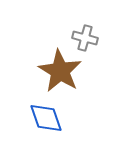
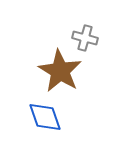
blue diamond: moved 1 px left, 1 px up
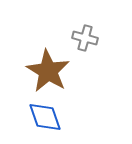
brown star: moved 12 px left
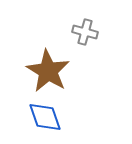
gray cross: moved 6 px up
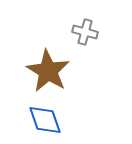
blue diamond: moved 3 px down
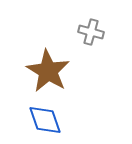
gray cross: moved 6 px right
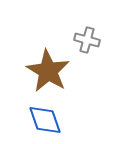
gray cross: moved 4 px left, 8 px down
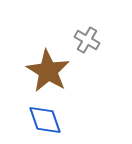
gray cross: rotated 15 degrees clockwise
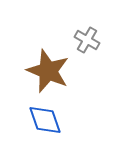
brown star: rotated 9 degrees counterclockwise
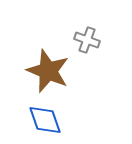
gray cross: rotated 10 degrees counterclockwise
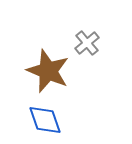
gray cross: moved 3 px down; rotated 30 degrees clockwise
